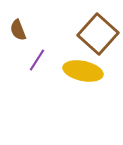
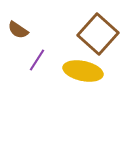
brown semicircle: rotated 35 degrees counterclockwise
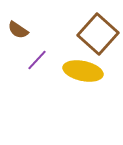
purple line: rotated 10 degrees clockwise
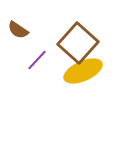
brown square: moved 20 px left, 9 px down
yellow ellipse: rotated 36 degrees counterclockwise
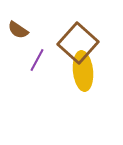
purple line: rotated 15 degrees counterclockwise
yellow ellipse: rotated 72 degrees counterclockwise
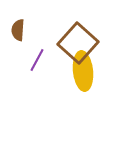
brown semicircle: rotated 60 degrees clockwise
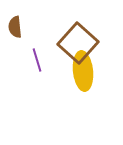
brown semicircle: moved 3 px left, 3 px up; rotated 10 degrees counterclockwise
purple line: rotated 45 degrees counterclockwise
